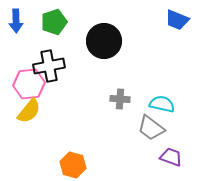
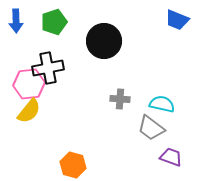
black cross: moved 1 px left, 2 px down
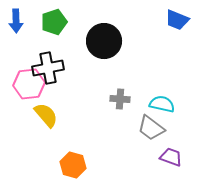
yellow semicircle: moved 17 px right, 4 px down; rotated 80 degrees counterclockwise
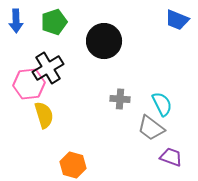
black cross: rotated 20 degrees counterclockwise
cyan semicircle: rotated 50 degrees clockwise
yellow semicircle: moved 2 px left; rotated 24 degrees clockwise
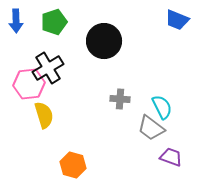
cyan semicircle: moved 3 px down
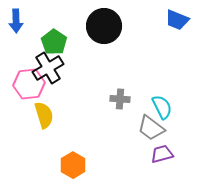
green pentagon: moved 20 px down; rotated 20 degrees counterclockwise
black circle: moved 15 px up
purple trapezoid: moved 9 px left, 3 px up; rotated 35 degrees counterclockwise
orange hexagon: rotated 15 degrees clockwise
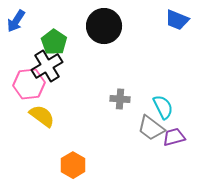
blue arrow: rotated 35 degrees clockwise
black cross: moved 1 px left, 2 px up
cyan semicircle: moved 1 px right
yellow semicircle: moved 2 px left, 1 px down; rotated 36 degrees counterclockwise
purple trapezoid: moved 12 px right, 17 px up
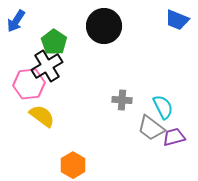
gray cross: moved 2 px right, 1 px down
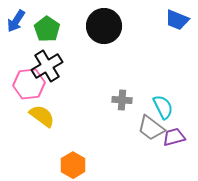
green pentagon: moved 7 px left, 13 px up
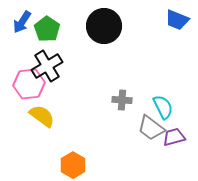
blue arrow: moved 6 px right, 1 px down
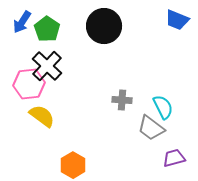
black cross: rotated 16 degrees counterclockwise
purple trapezoid: moved 21 px down
